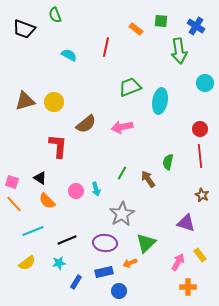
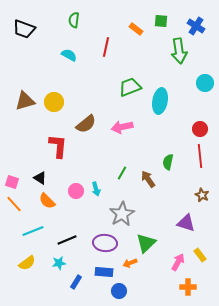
green semicircle at (55, 15): moved 19 px right, 5 px down; rotated 28 degrees clockwise
blue rectangle at (104, 272): rotated 18 degrees clockwise
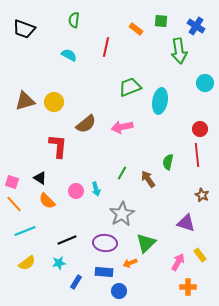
red line at (200, 156): moved 3 px left, 1 px up
cyan line at (33, 231): moved 8 px left
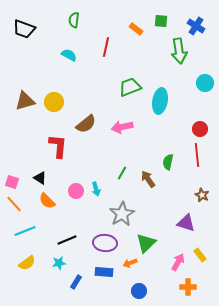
blue circle at (119, 291): moved 20 px right
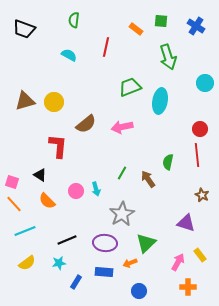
green arrow at (179, 51): moved 11 px left, 6 px down; rotated 10 degrees counterclockwise
black triangle at (40, 178): moved 3 px up
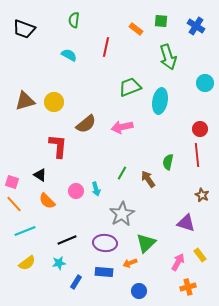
orange cross at (188, 287): rotated 14 degrees counterclockwise
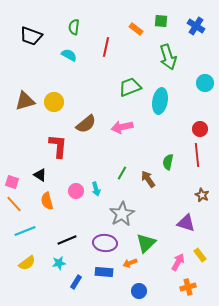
green semicircle at (74, 20): moved 7 px down
black trapezoid at (24, 29): moved 7 px right, 7 px down
orange semicircle at (47, 201): rotated 30 degrees clockwise
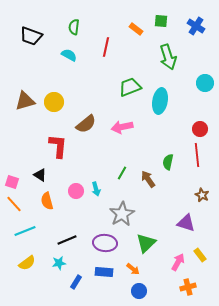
orange arrow at (130, 263): moved 3 px right, 6 px down; rotated 120 degrees counterclockwise
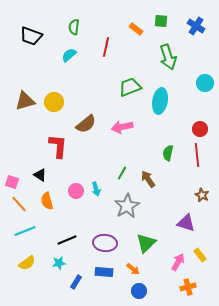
cyan semicircle at (69, 55): rotated 70 degrees counterclockwise
green semicircle at (168, 162): moved 9 px up
orange line at (14, 204): moved 5 px right
gray star at (122, 214): moved 5 px right, 8 px up
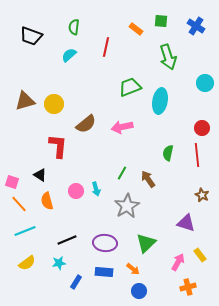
yellow circle at (54, 102): moved 2 px down
red circle at (200, 129): moved 2 px right, 1 px up
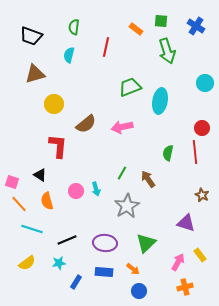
cyan semicircle at (69, 55): rotated 35 degrees counterclockwise
green arrow at (168, 57): moved 1 px left, 6 px up
brown triangle at (25, 101): moved 10 px right, 27 px up
red line at (197, 155): moved 2 px left, 3 px up
cyan line at (25, 231): moved 7 px right, 2 px up; rotated 40 degrees clockwise
orange cross at (188, 287): moved 3 px left
